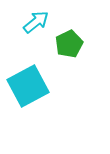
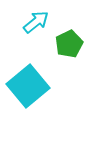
cyan square: rotated 12 degrees counterclockwise
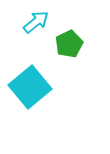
cyan square: moved 2 px right, 1 px down
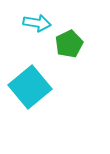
cyan arrow: moved 1 px right, 1 px down; rotated 48 degrees clockwise
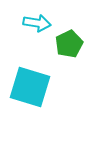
cyan square: rotated 33 degrees counterclockwise
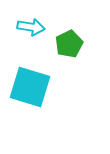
cyan arrow: moved 6 px left, 4 px down
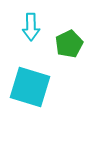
cyan arrow: rotated 80 degrees clockwise
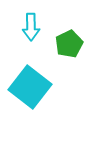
cyan square: rotated 21 degrees clockwise
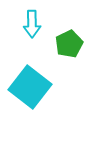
cyan arrow: moved 1 px right, 3 px up
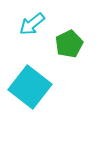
cyan arrow: rotated 52 degrees clockwise
